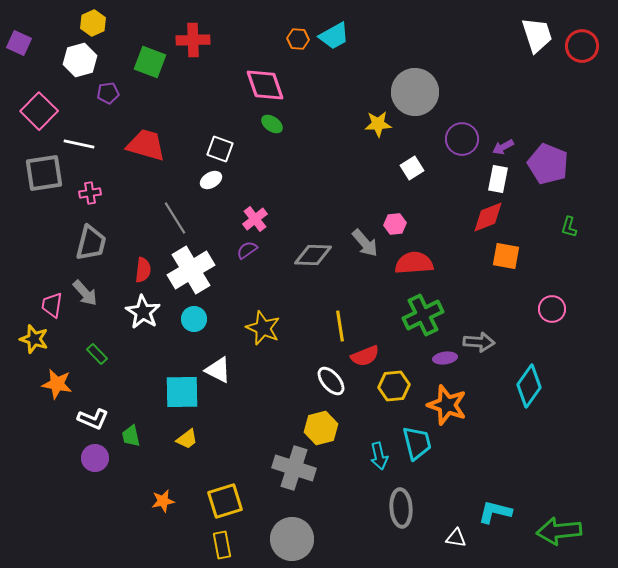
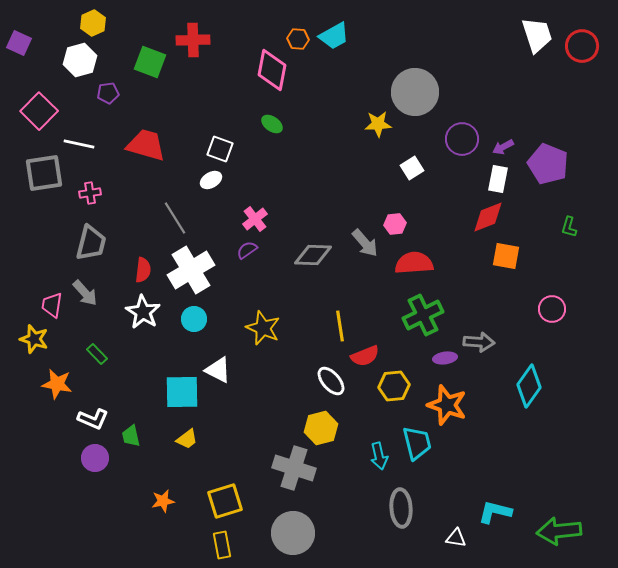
pink diamond at (265, 85): moved 7 px right, 15 px up; rotated 30 degrees clockwise
gray circle at (292, 539): moved 1 px right, 6 px up
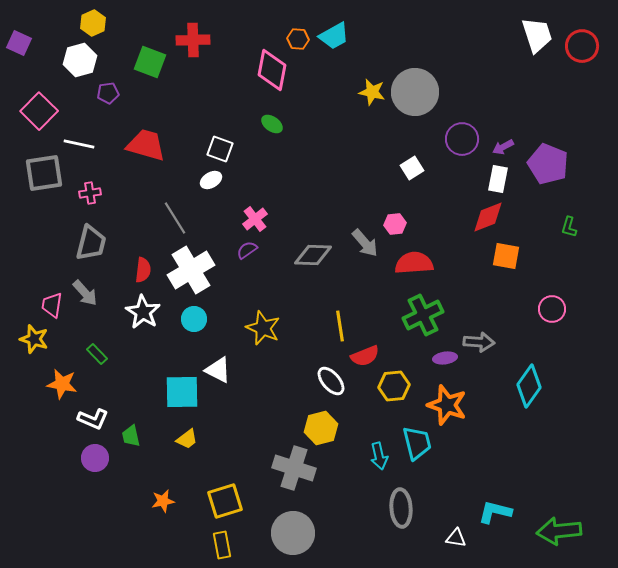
yellow star at (378, 124): moved 6 px left, 32 px up; rotated 16 degrees clockwise
orange star at (57, 384): moved 5 px right
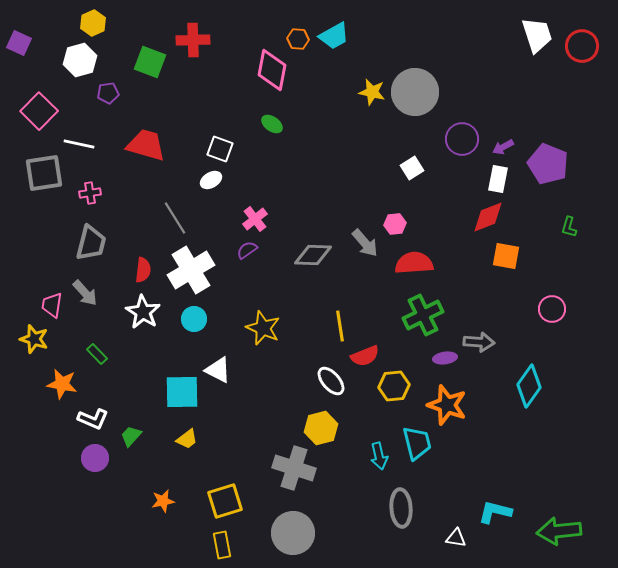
green trapezoid at (131, 436): rotated 55 degrees clockwise
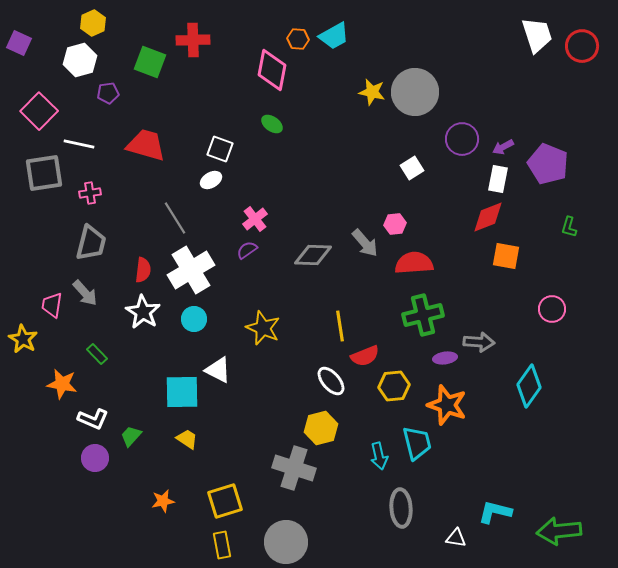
green cross at (423, 315): rotated 12 degrees clockwise
yellow star at (34, 339): moved 11 px left; rotated 12 degrees clockwise
yellow trapezoid at (187, 439): rotated 110 degrees counterclockwise
gray circle at (293, 533): moved 7 px left, 9 px down
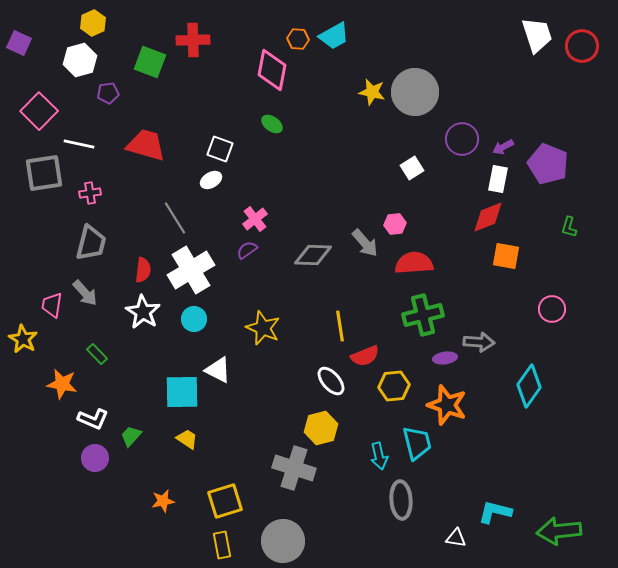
gray ellipse at (401, 508): moved 8 px up
gray circle at (286, 542): moved 3 px left, 1 px up
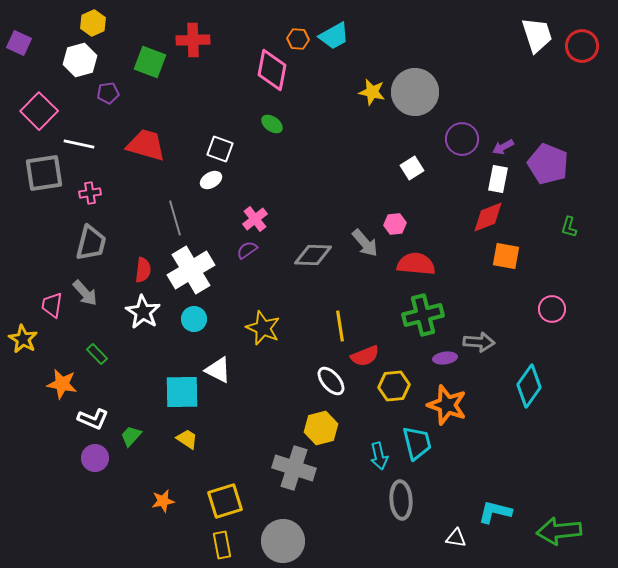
gray line at (175, 218): rotated 16 degrees clockwise
red semicircle at (414, 263): moved 2 px right, 1 px down; rotated 9 degrees clockwise
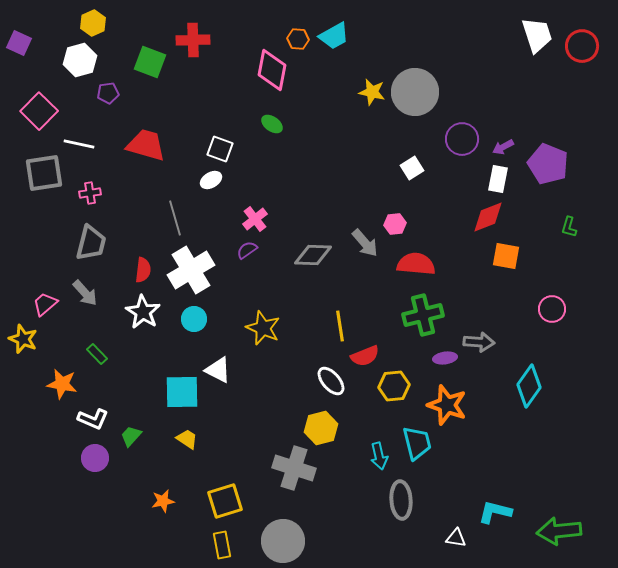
pink trapezoid at (52, 305): moved 7 px left, 1 px up; rotated 40 degrees clockwise
yellow star at (23, 339): rotated 8 degrees counterclockwise
